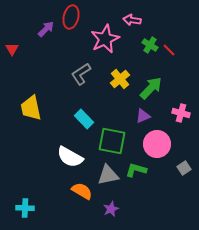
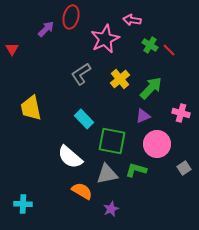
white semicircle: rotated 12 degrees clockwise
gray triangle: moved 1 px left, 1 px up
cyan cross: moved 2 px left, 4 px up
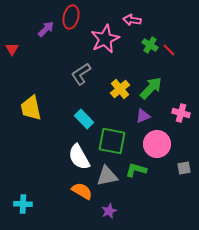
yellow cross: moved 10 px down
white semicircle: moved 9 px right; rotated 20 degrees clockwise
gray square: rotated 24 degrees clockwise
gray triangle: moved 2 px down
purple star: moved 2 px left, 2 px down
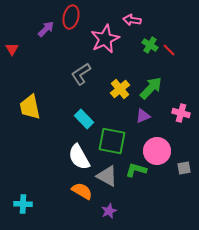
yellow trapezoid: moved 1 px left, 1 px up
pink circle: moved 7 px down
gray triangle: rotated 40 degrees clockwise
